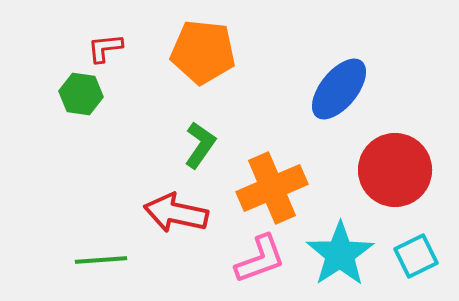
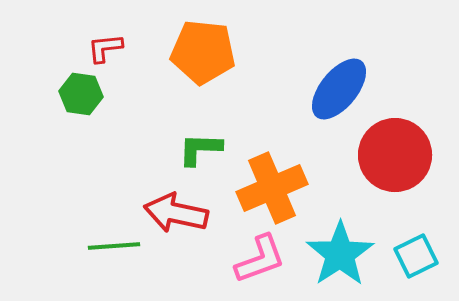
green L-shape: moved 4 px down; rotated 123 degrees counterclockwise
red circle: moved 15 px up
green line: moved 13 px right, 14 px up
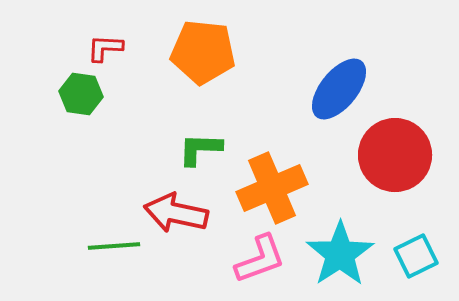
red L-shape: rotated 9 degrees clockwise
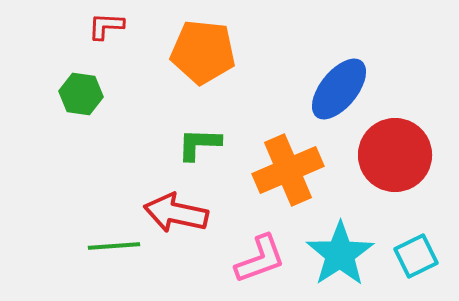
red L-shape: moved 1 px right, 22 px up
green L-shape: moved 1 px left, 5 px up
orange cross: moved 16 px right, 18 px up
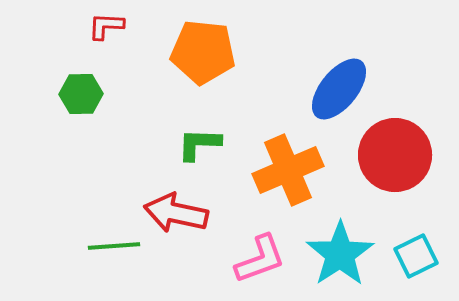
green hexagon: rotated 9 degrees counterclockwise
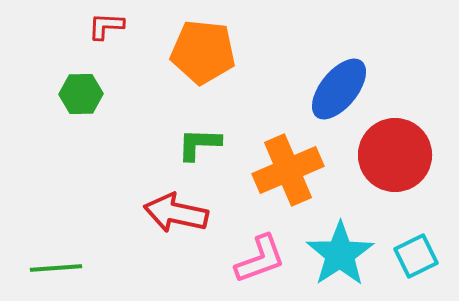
green line: moved 58 px left, 22 px down
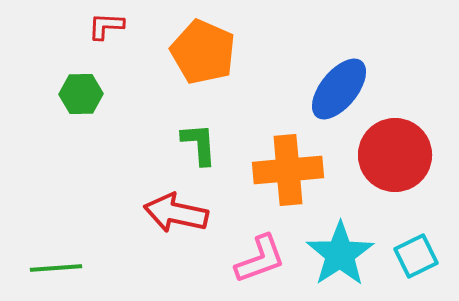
orange pentagon: rotated 18 degrees clockwise
green L-shape: rotated 84 degrees clockwise
orange cross: rotated 18 degrees clockwise
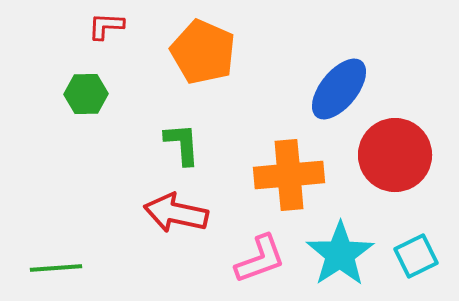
green hexagon: moved 5 px right
green L-shape: moved 17 px left
orange cross: moved 1 px right, 5 px down
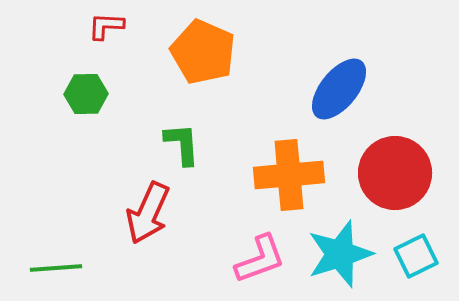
red circle: moved 18 px down
red arrow: moved 28 px left; rotated 78 degrees counterclockwise
cyan star: rotated 16 degrees clockwise
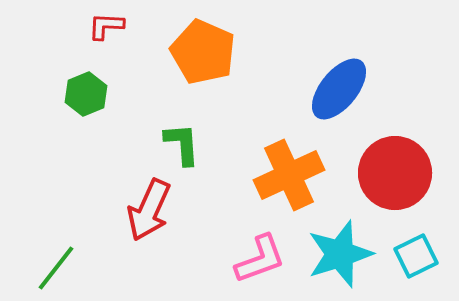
green hexagon: rotated 21 degrees counterclockwise
orange cross: rotated 20 degrees counterclockwise
red arrow: moved 1 px right, 3 px up
green line: rotated 48 degrees counterclockwise
